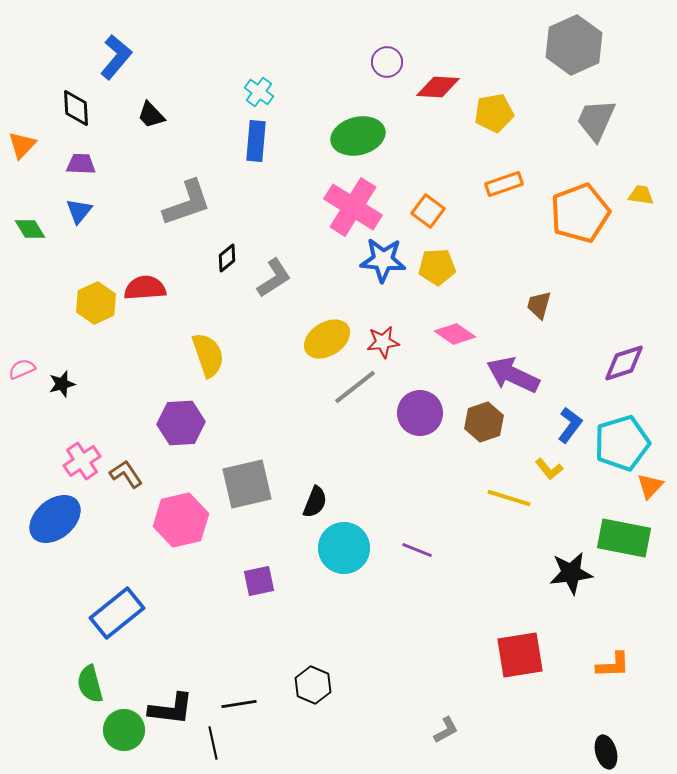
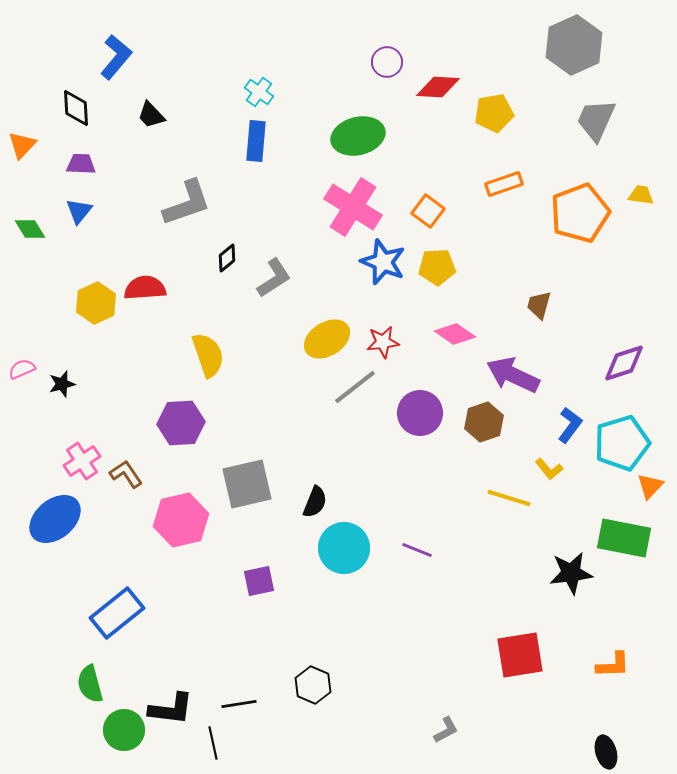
blue star at (383, 260): moved 2 px down; rotated 18 degrees clockwise
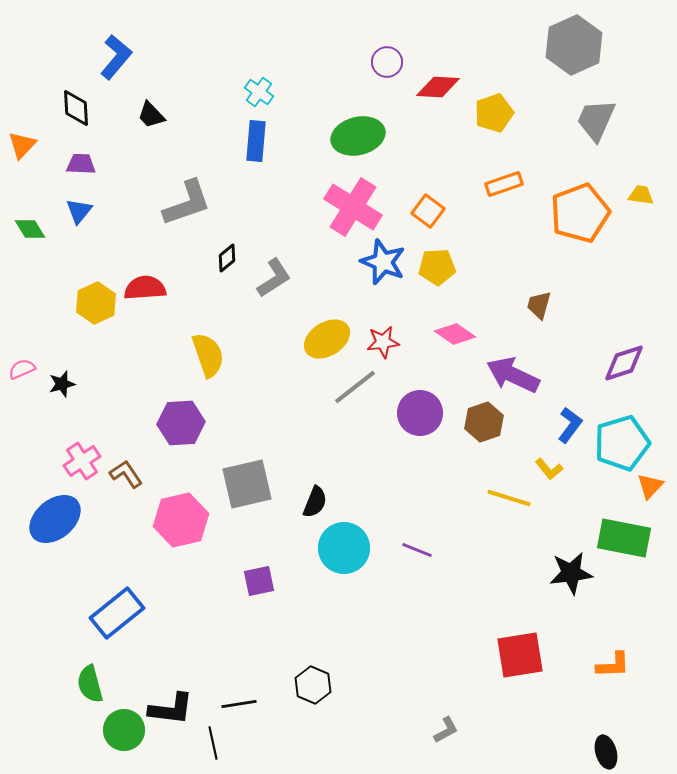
yellow pentagon at (494, 113): rotated 9 degrees counterclockwise
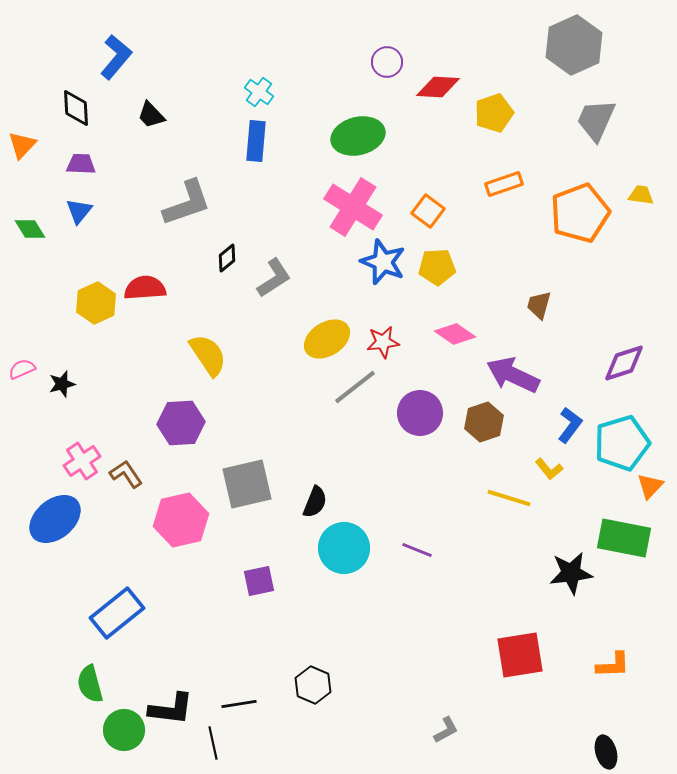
yellow semicircle at (208, 355): rotated 15 degrees counterclockwise
